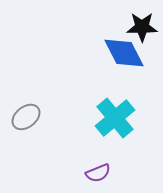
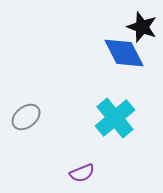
black star: rotated 20 degrees clockwise
purple semicircle: moved 16 px left
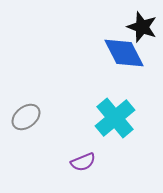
purple semicircle: moved 1 px right, 11 px up
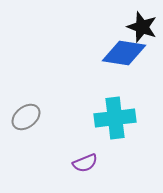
blue diamond: rotated 54 degrees counterclockwise
cyan cross: rotated 33 degrees clockwise
purple semicircle: moved 2 px right, 1 px down
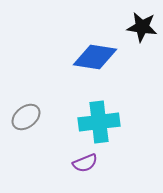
black star: rotated 12 degrees counterclockwise
blue diamond: moved 29 px left, 4 px down
cyan cross: moved 16 px left, 4 px down
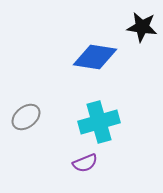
cyan cross: rotated 9 degrees counterclockwise
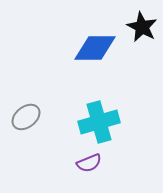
black star: rotated 20 degrees clockwise
blue diamond: moved 9 px up; rotated 9 degrees counterclockwise
purple semicircle: moved 4 px right
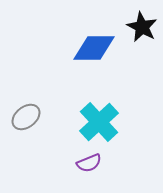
blue diamond: moved 1 px left
cyan cross: rotated 27 degrees counterclockwise
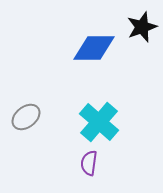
black star: rotated 24 degrees clockwise
cyan cross: rotated 6 degrees counterclockwise
purple semicircle: rotated 120 degrees clockwise
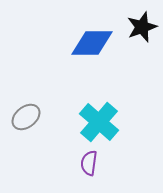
blue diamond: moved 2 px left, 5 px up
